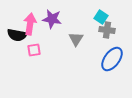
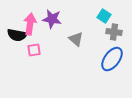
cyan square: moved 3 px right, 1 px up
gray cross: moved 7 px right, 2 px down
gray triangle: rotated 21 degrees counterclockwise
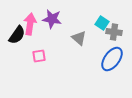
cyan square: moved 2 px left, 7 px down
black semicircle: rotated 66 degrees counterclockwise
gray triangle: moved 3 px right, 1 px up
pink square: moved 5 px right, 6 px down
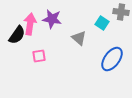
gray cross: moved 7 px right, 20 px up
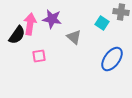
gray triangle: moved 5 px left, 1 px up
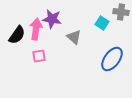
pink arrow: moved 6 px right, 5 px down
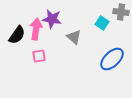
blue ellipse: rotated 10 degrees clockwise
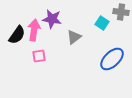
pink arrow: moved 2 px left, 1 px down
gray triangle: rotated 42 degrees clockwise
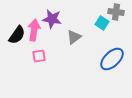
gray cross: moved 5 px left
